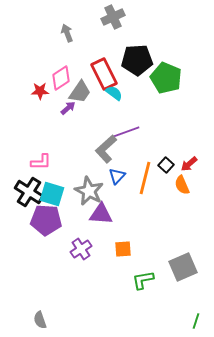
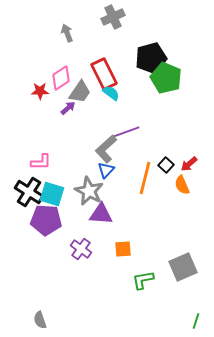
black pentagon: moved 14 px right, 2 px up; rotated 12 degrees counterclockwise
cyan semicircle: moved 3 px left
blue triangle: moved 11 px left, 6 px up
purple cross: rotated 20 degrees counterclockwise
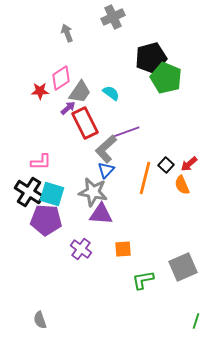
red rectangle: moved 19 px left, 49 px down
gray star: moved 4 px right, 1 px down; rotated 16 degrees counterclockwise
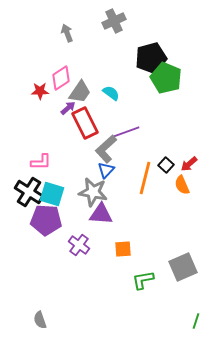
gray cross: moved 1 px right, 4 px down
purple cross: moved 2 px left, 4 px up
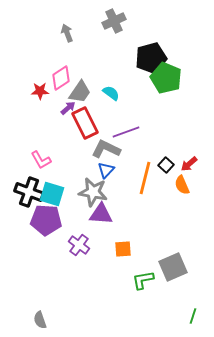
gray L-shape: rotated 68 degrees clockwise
pink L-shape: moved 2 px up; rotated 60 degrees clockwise
black cross: rotated 12 degrees counterclockwise
gray square: moved 10 px left
green line: moved 3 px left, 5 px up
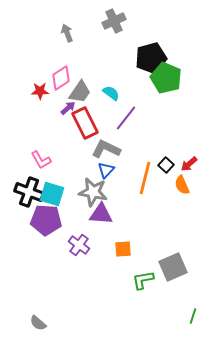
purple line: moved 14 px up; rotated 32 degrees counterclockwise
gray semicircle: moved 2 px left, 3 px down; rotated 30 degrees counterclockwise
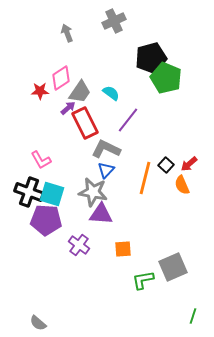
purple line: moved 2 px right, 2 px down
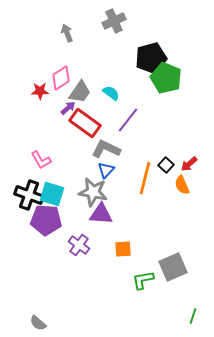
red rectangle: rotated 28 degrees counterclockwise
black cross: moved 3 px down
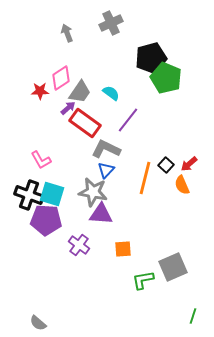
gray cross: moved 3 px left, 2 px down
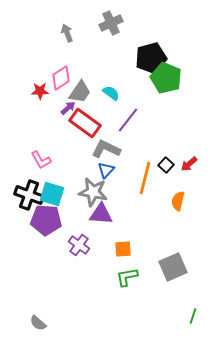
orange semicircle: moved 4 px left, 16 px down; rotated 36 degrees clockwise
green L-shape: moved 16 px left, 3 px up
